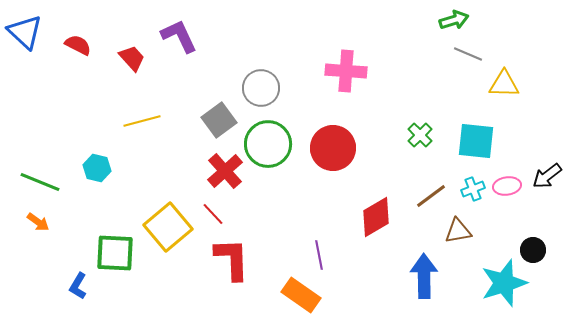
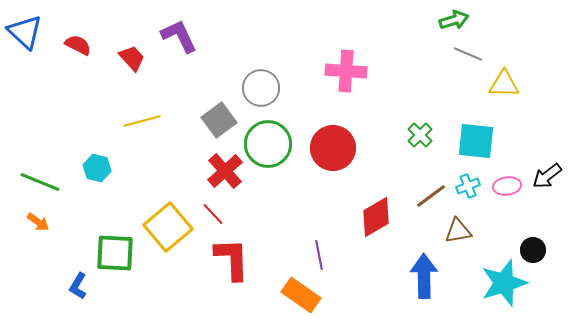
cyan cross: moved 5 px left, 3 px up
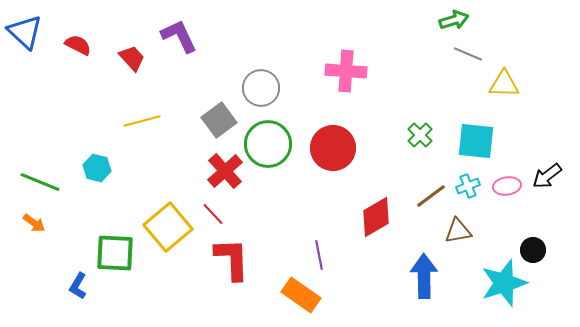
orange arrow: moved 4 px left, 1 px down
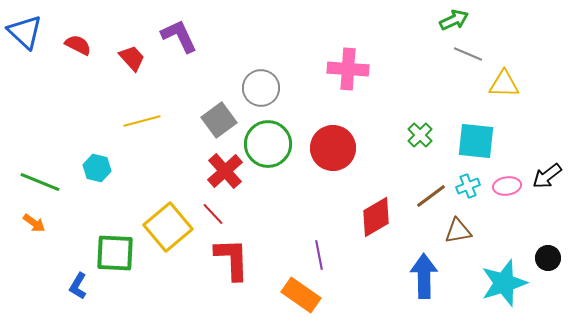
green arrow: rotated 8 degrees counterclockwise
pink cross: moved 2 px right, 2 px up
black circle: moved 15 px right, 8 px down
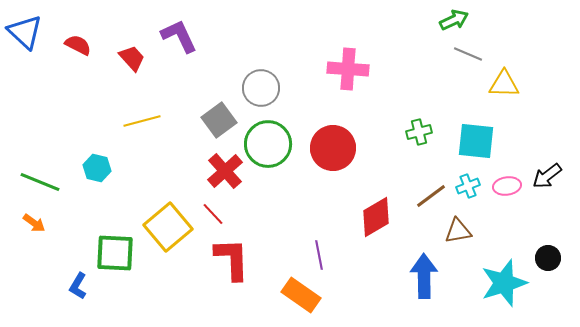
green cross: moved 1 px left, 3 px up; rotated 30 degrees clockwise
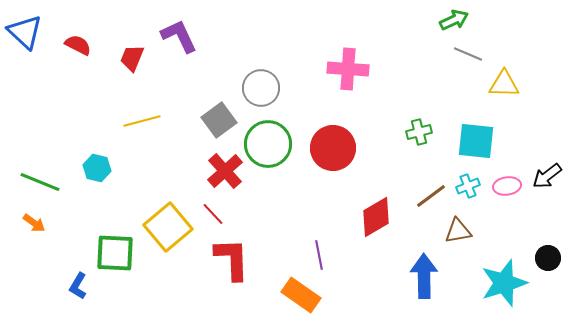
red trapezoid: rotated 116 degrees counterclockwise
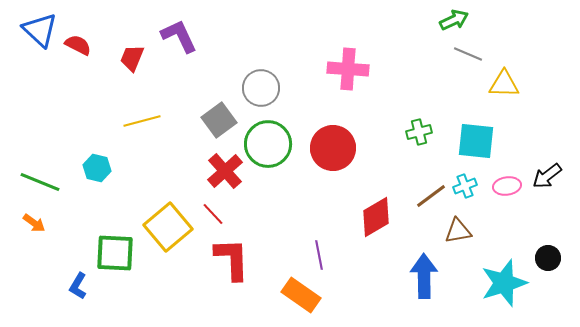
blue triangle: moved 15 px right, 2 px up
cyan cross: moved 3 px left
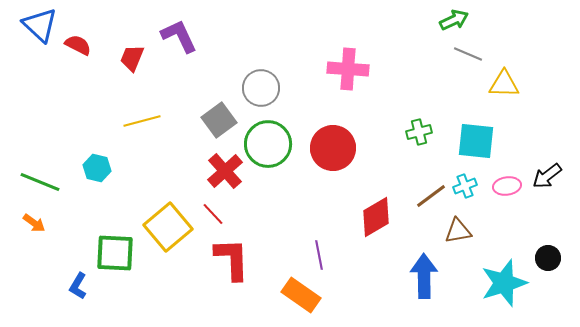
blue triangle: moved 5 px up
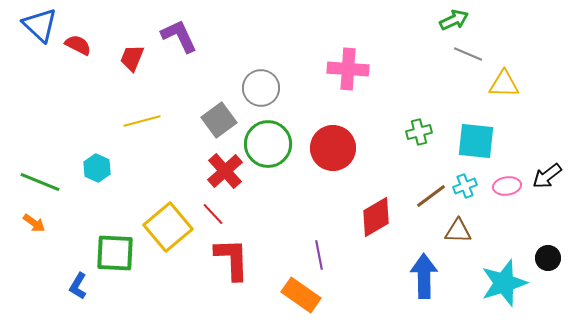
cyan hexagon: rotated 12 degrees clockwise
brown triangle: rotated 12 degrees clockwise
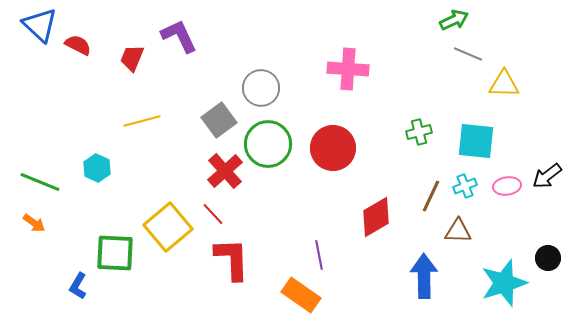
brown line: rotated 28 degrees counterclockwise
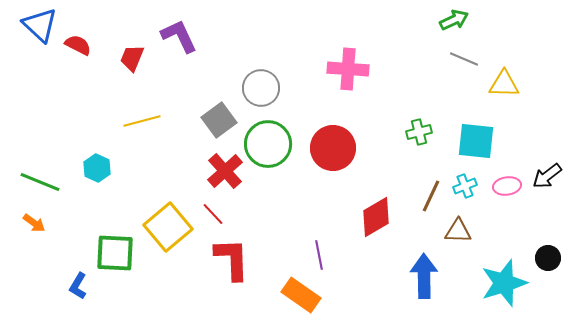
gray line: moved 4 px left, 5 px down
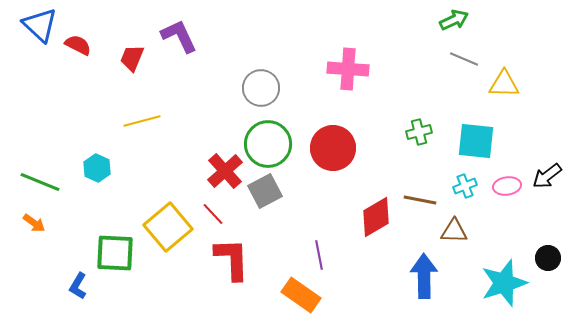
gray square: moved 46 px right, 71 px down; rotated 8 degrees clockwise
brown line: moved 11 px left, 4 px down; rotated 76 degrees clockwise
brown triangle: moved 4 px left
